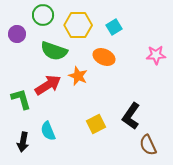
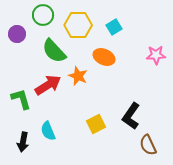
green semicircle: rotated 28 degrees clockwise
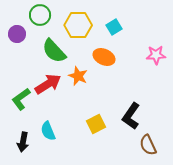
green circle: moved 3 px left
red arrow: moved 1 px up
green L-shape: rotated 110 degrees counterclockwise
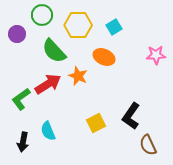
green circle: moved 2 px right
yellow square: moved 1 px up
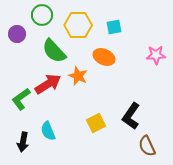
cyan square: rotated 21 degrees clockwise
brown semicircle: moved 1 px left, 1 px down
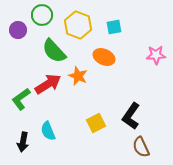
yellow hexagon: rotated 20 degrees clockwise
purple circle: moved 1 px right, 4 px up
brown semicircle: moved 6 px left, 1 px down
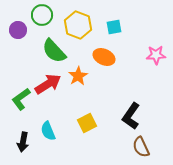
orange star: rotated 18 degrees clockwise
yellow square: moved 9 px left
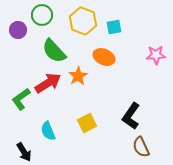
yellow hexagon: moved 5 px right, 4 px up
red arrow: moved 1 px up
black arrow: moved 1 px right, 10 px down; rotated 42 degrees counterclockwise
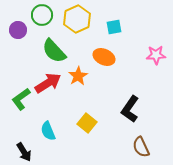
yellow hexagon: moved 6 px left, 2 px up; rotated 16 degrees clockwise
black L-shape: moved 1 px left, 7 px up
yellow square: rotated 24 degrees counterclockwise
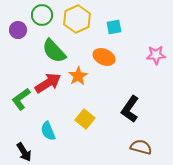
yellow square: moved 2 px left, 4 px up
brown semicircle: rotated 130 degrees clockwise
